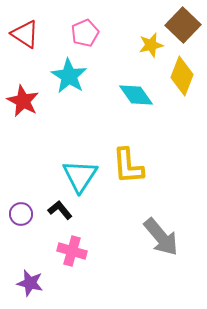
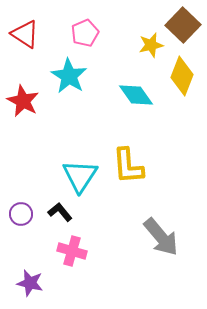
black L-shape: moved 2 px down
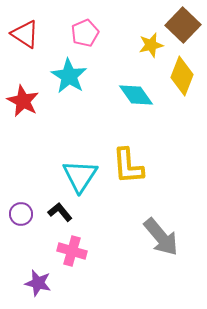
purple star: moved 8 px right
